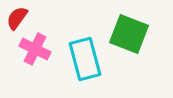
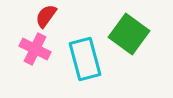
red semicircle: moved 29 px right, 2 px up
green square: rotated 15 degrees clockwise
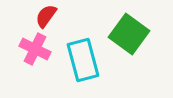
cyan rectangle: moved 2 px left, 1 px down
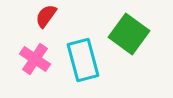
pink cross: moved 10 px down; rotated 8 degrees clockwise
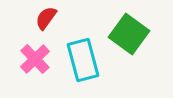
red semicircle: moved 2 px down
pink cross: rotated 12 degrees clockwise
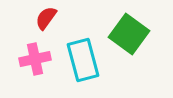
pink cross: rotated 32 degrees clockwise
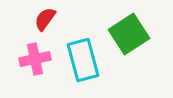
red semicircle: moved 1 px left, 1 px down
green square: rotated 21 degrees clockwise
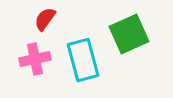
green square: rotated 9 degrees clockwise
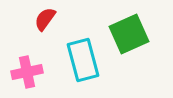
pink cross: moved 8 px left, 13 px down
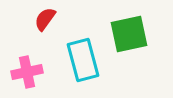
green square: rotated 12 degrees clockwise
